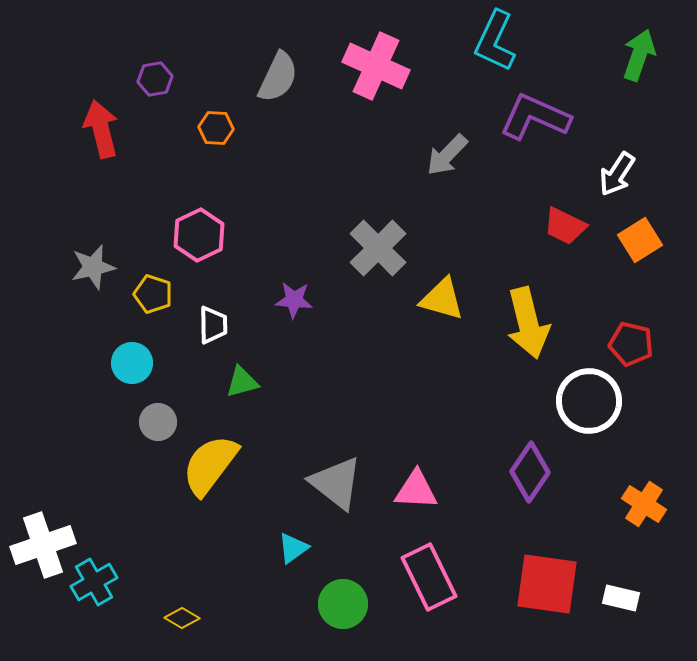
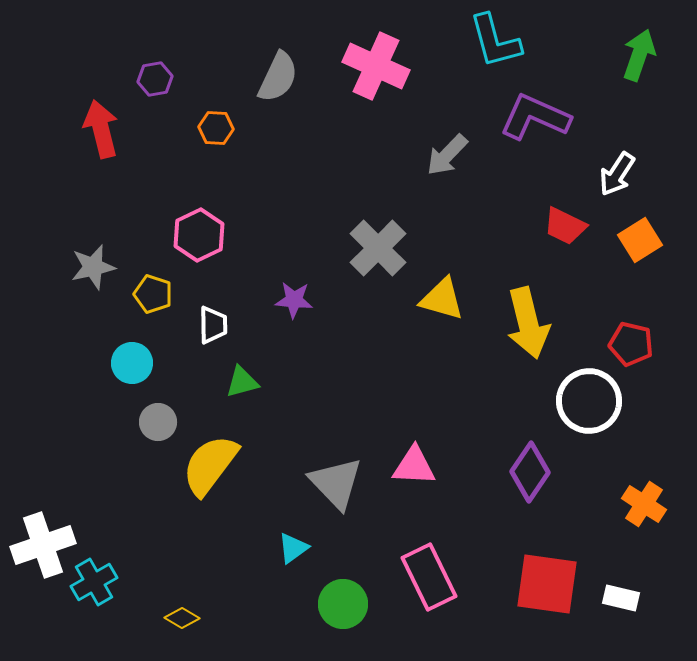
cyan L-shape: rotated 40 degrees counterclockwise
gray triangle: rotated 8 degrees clockwise
pink triangle: moved 2 px left, 24 px up
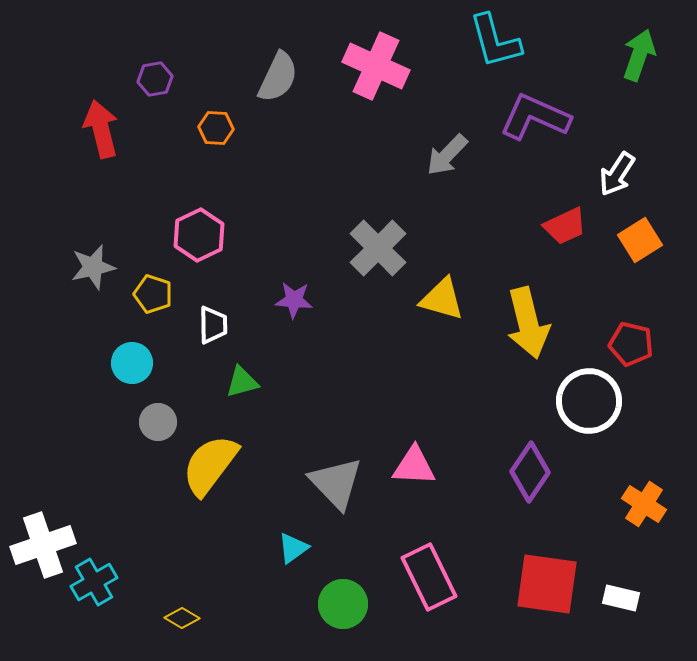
red trapezoid: rotated 51 degrees counterclockwise
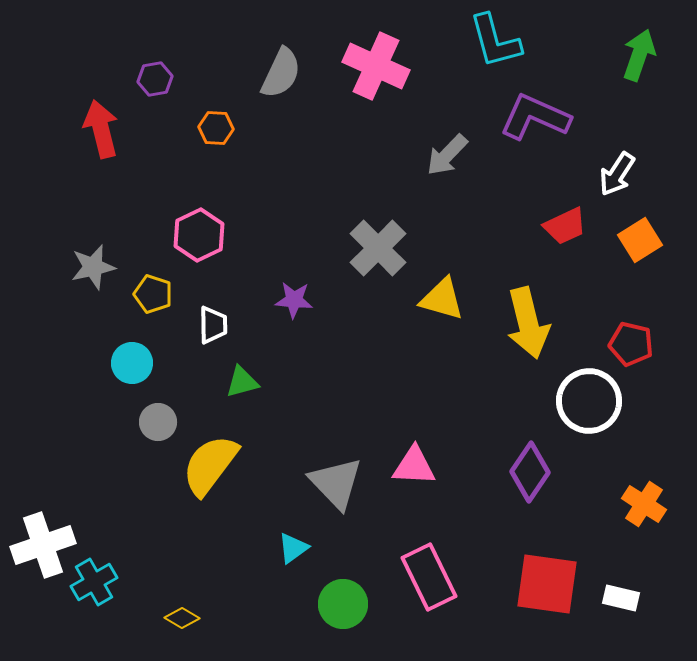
gray semicircle: moved 3 px right, 4 px up
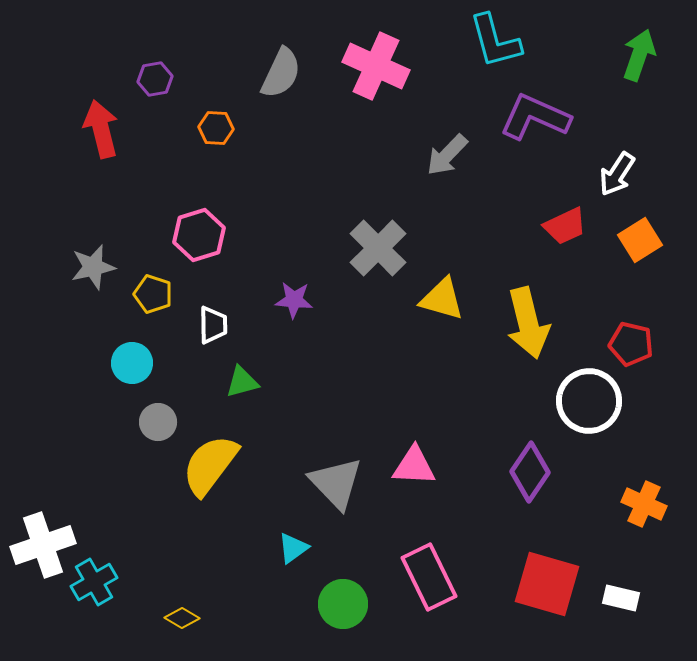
pink hexagon: rotated 9 degrees clockwise
orange cross: rotated 9 degrees counterclockwise
red square: rotated 8 degrees clockwise
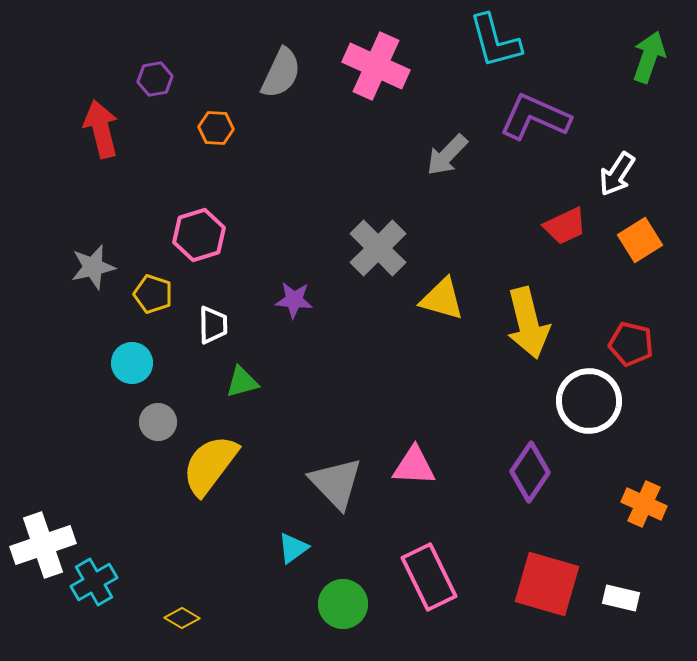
green arrow: moved 10 px right, 2 px down
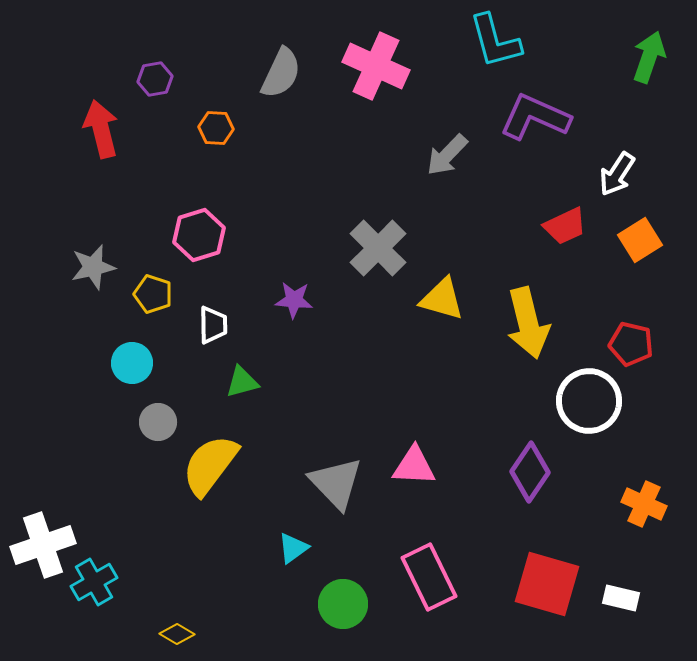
yellow diamond: moved 5 px left, 16 px down
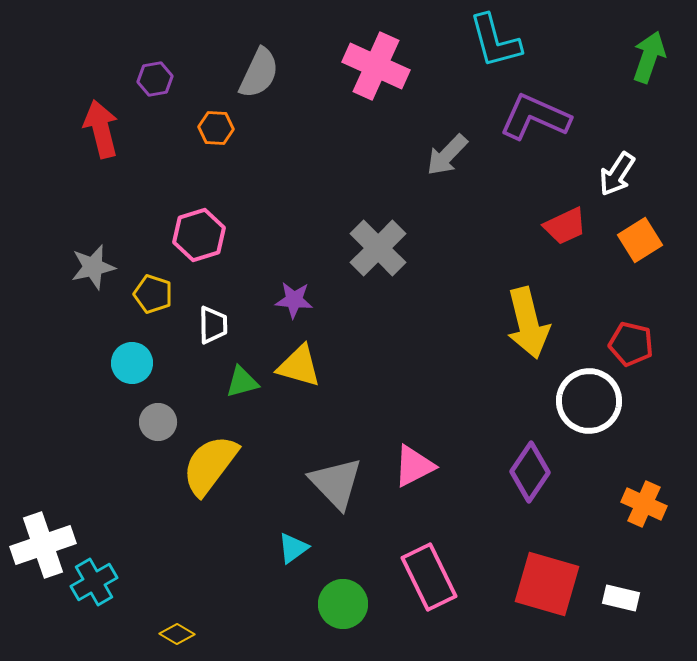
gray semicircle: moved 22 px left
yellow triangle: moved 143 px left, 67 px down
pink triangle: rotated 30 degrees counterclockwise
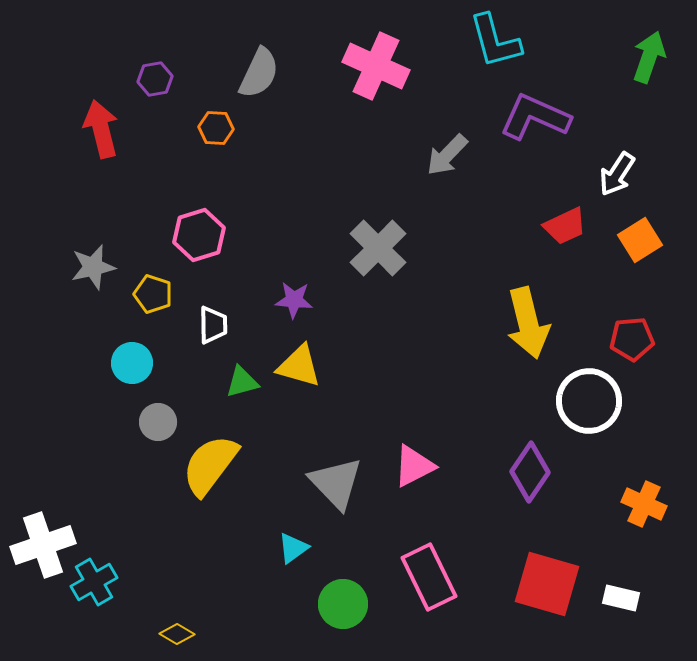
red pentagon: moved 1 px right, 5 px up; rotated 18 degrees counterclockwise
